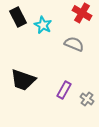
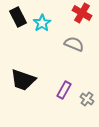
cyan star: moved 1 px left, 2 px up; rotated 12 degrees clockwise
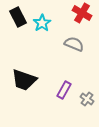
black trapezoid: moved 1 px right
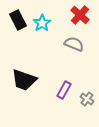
red cross: moved 2 px left, 2 px down; rotated 12 degrees clockwise
black rectangle: moved 3 px down
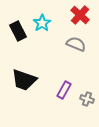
black rectangle: moved 11 px down
gray semicircle: moved 2 px right
gray cross: rotated 16 degrees counterclockwise
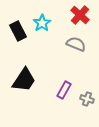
black trapezoid: rotated 76 degrees counterclockwise
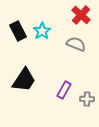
red cross: moved 1 px right
cyan star: moved 8 px down
gray cross: rotated 16 degrees counterclockwise
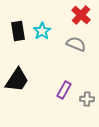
black rectangle: rotated 18 degrees clockwise
black trapezoid: moved 7 px left
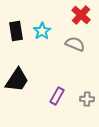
black rectangle: moved 2 px left
gray semicircle: moved 1 px left
purple rectangle: moved 7 px left, 6 px down
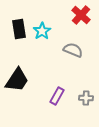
black rectangle: moved 3 px right, 2 px up
gray semicircle: moved 2 px left, 6 px down
gray cross: moved 1 px left, 1 px up
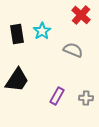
black rectangle: moved 2 px left, 5 px down
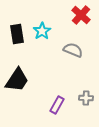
purple rectangle: moved 9 px down
